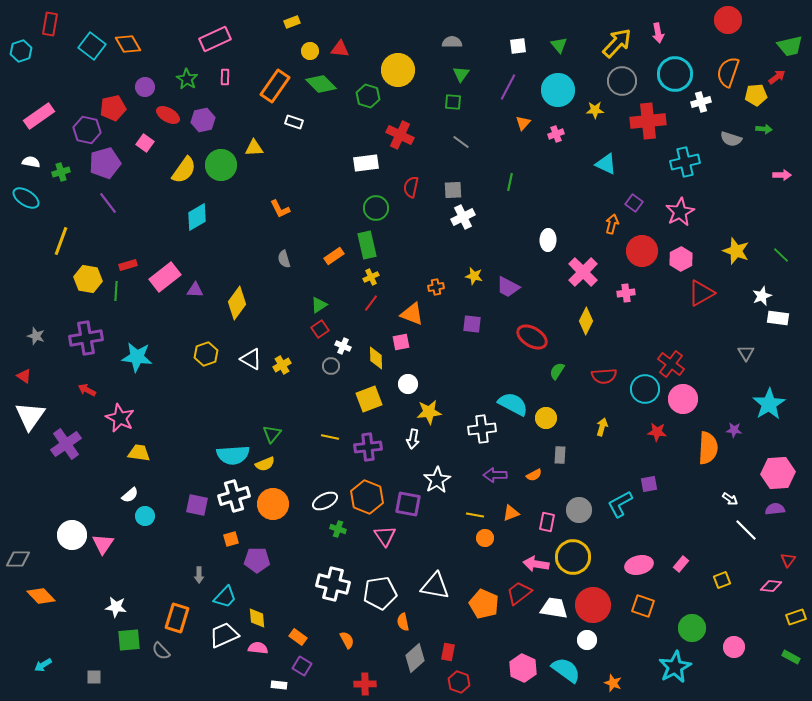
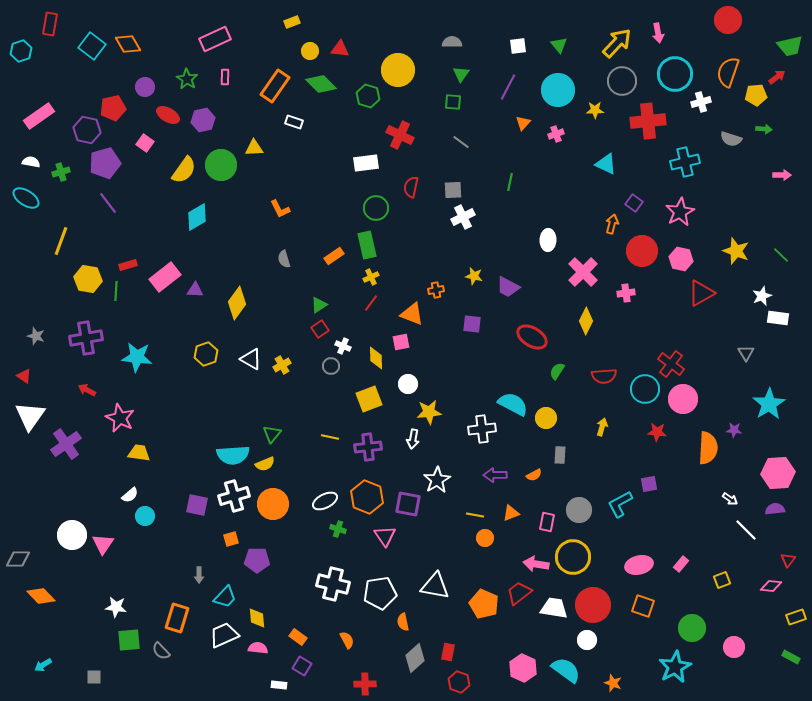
pink hexagon at (681, 259): rotated 20 degrees counterclockwise
orange cross at (436, 287): moved 3 px down
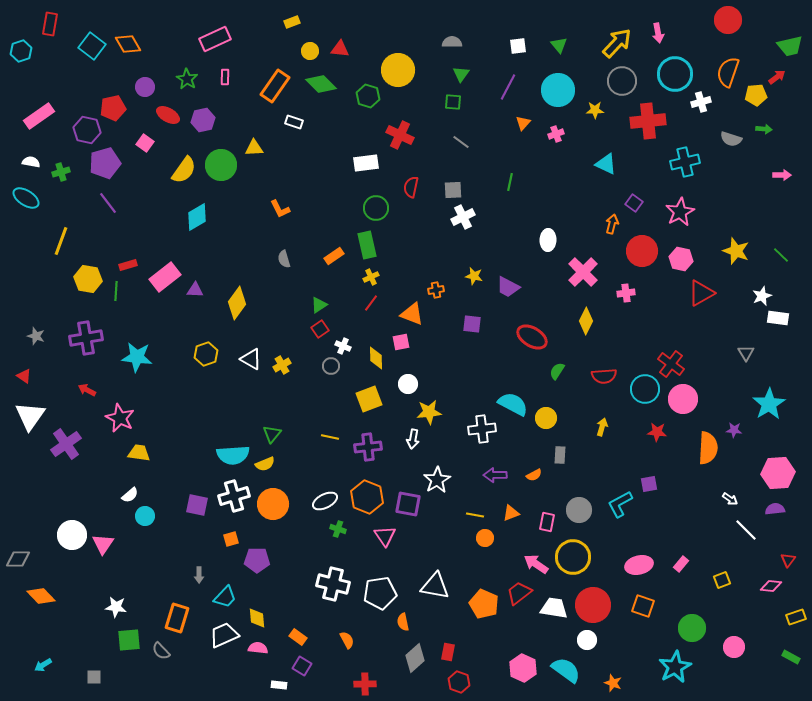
pink arrow at (536, 564): rotated 25 degrees clockwise
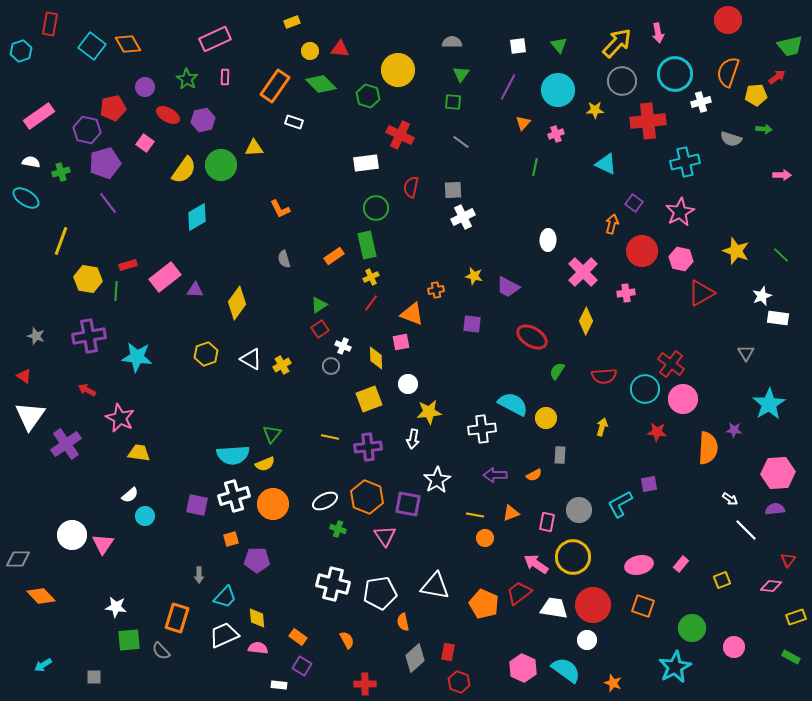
green line at (510, 182): moved 25 px right, 15 px up
purple cross at (86, 338): moved 3 px right, 2 px up
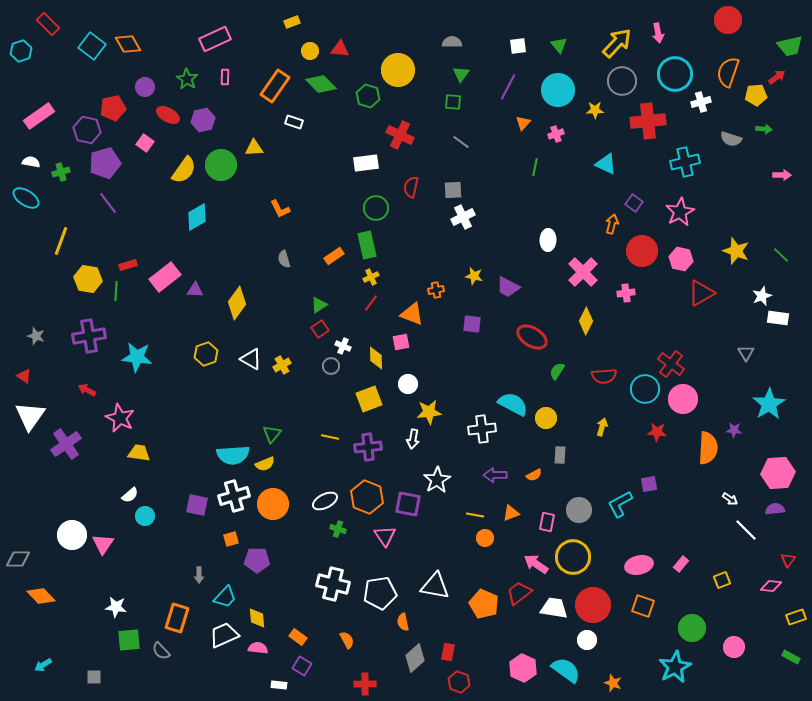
red rectangle at (50, 24): moved 2 px left; rotated 55 degrees counterclockwise
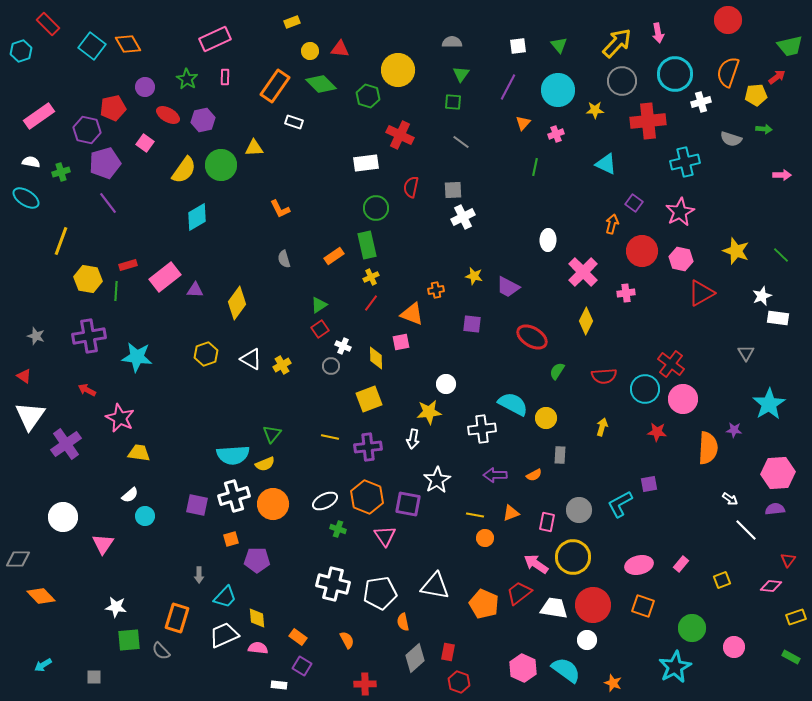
white circle at (408, 384): moved 38 px right
white circle at (72, 535): moved 9 px left, 18 px up
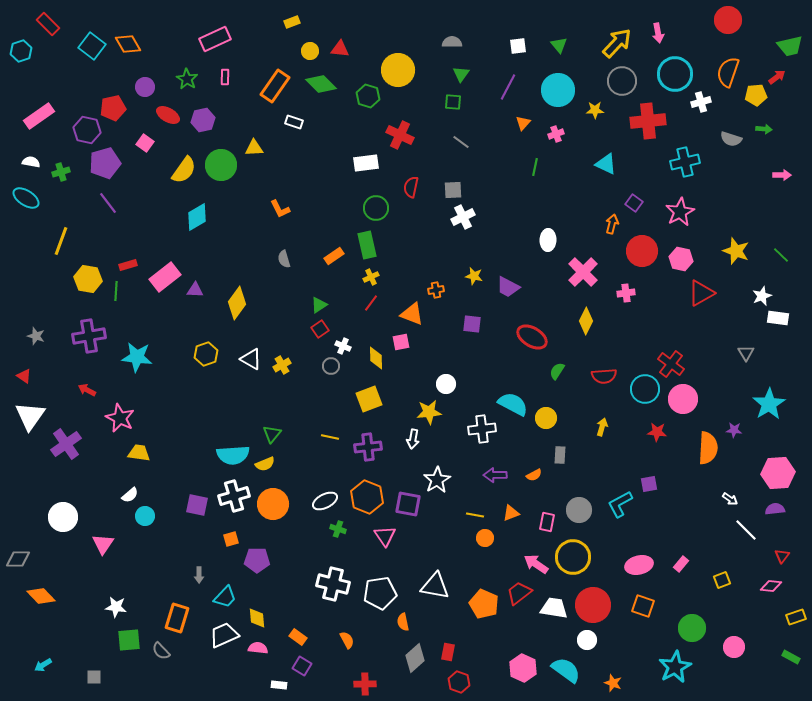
red triangle at (788, 560): moved 6 px left, 4 px up
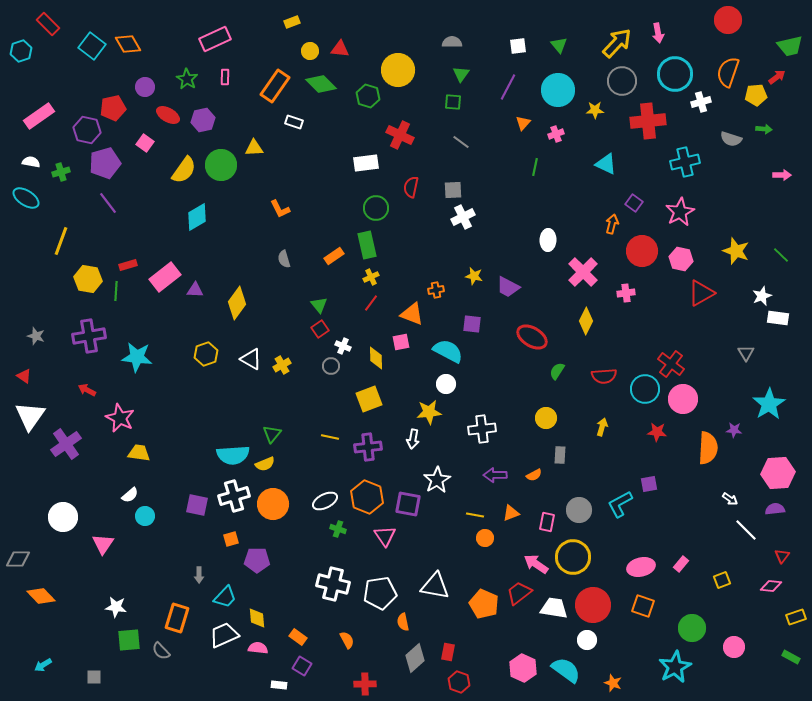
green triangle at (319, 305): rotated 36 degrees counterclockwise
cyan semicircle at (513, 404): moved 65 px left, 53 px up
pink ellipse at (639, 565): moved 2 px right, 2 px down
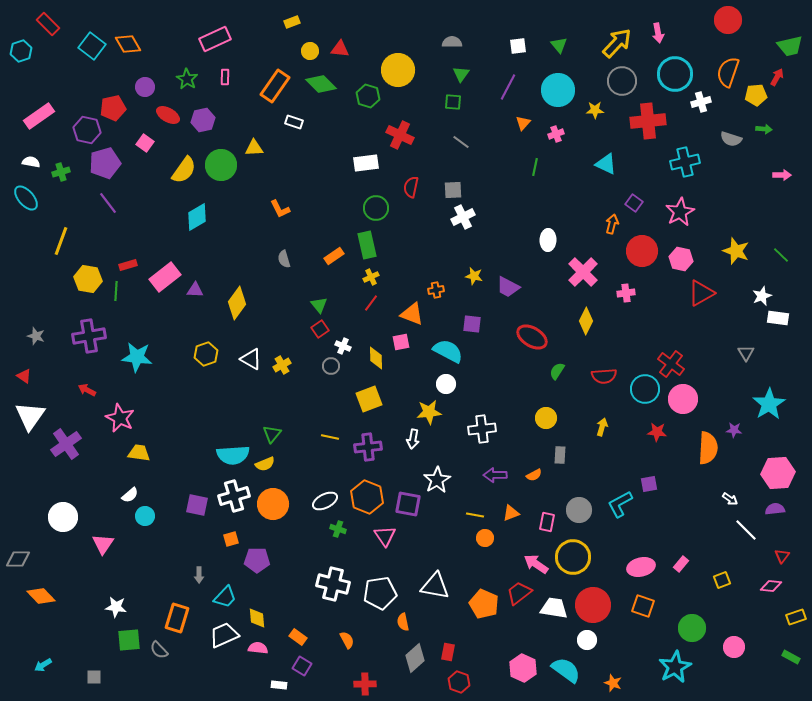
red arrow at (777, 77): rotated 24 degrees counterclockwise
cyan ellipse at (26, 198): rotated 16 degrees clockwise
gray semicircle at (161, 651): moved 2 px left, 1 px up
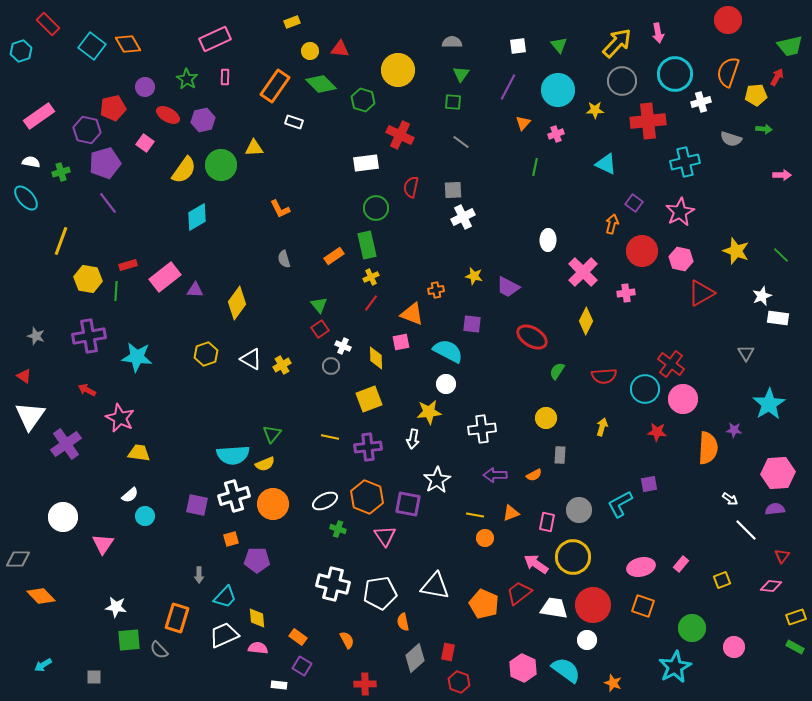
green hexagon at (368, 96): moved 5 px left, 4 px down
green rectangle at (791, 657): moved 4 px right, 10 px up
